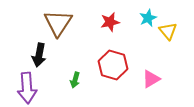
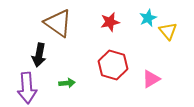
brown triangle: rotated 28 degrees counterclockwise
green arrow: moved 8 px left, 3 px down; rotated 112 degrees counterclockwise
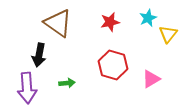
yellow triangle: moved 3 px down; rotated 18 degrees clockwise
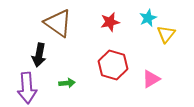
yellow triangle: moved 2 px left
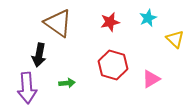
yellow triangle: moved 9 px right, 5 px down; rotated 24 degrees counterclockwise
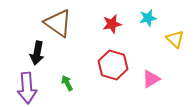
cyan star: rotated 12 degrees clockwise
red star: moved 2 px right, 2 px down
black arrow: moved 2 px left, 2 px up
green arrow: rotated 112 degrees counterclockwise
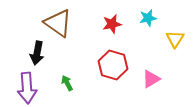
yellow triangle: rotated 18 degrees clockwise
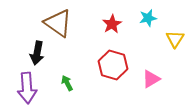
red star: rotated 18 degrees counterclockwise
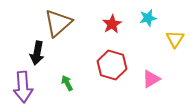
brown triangle: rotated 44 degrees clockwise
red hexagon: moved 1 px left
purple arrow: moved 4 px left, 1 px up
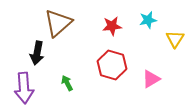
cyan star: moved 2 px down
red star: moved 2 px down; rotated 24 degrees clockwise
purple arrow: moved 1 px right, 1 px down
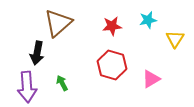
green arrow: moved 5 px left
purple arrow: moved 3 px right, 1 px up
